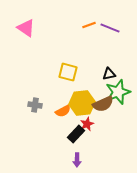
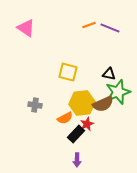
black triangle: rotated 24 degrees clockwise
orange semicircle: moved 2 px right, 7 px down
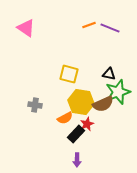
yellow square: moved 1 px right, 2 px down
yellow hexagon: moved 1 px left, 1 px up; rotated 15 degrees clockwise
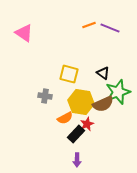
pink triangle: moved 2 px left, 5 px down
black triangle: moved 6 px left, 1 px up; rotated 24 degrees clockwise
gray cross: moved 10 px right, 9 px up
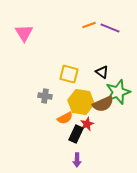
pink triangle: rotated 24 degrees clockwise
black triangle: moved 1 px left, 1 px up
black rectangle: rotated 18 degrees counterclockwise
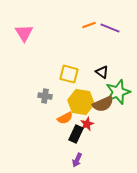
purple arrow: rotated 24 degrees clockwise
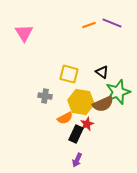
purple line: moved 2 px right, 5 px up
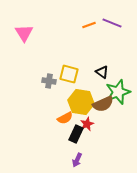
gray cross: moved 4 px right, 15 px up
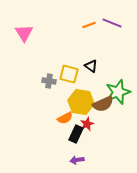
black triangle: moved 11 px left, 6 px up
purple arrow: rotated 56 degrees clockwise
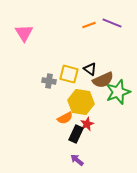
black triangle: moved 1 px left, 3 px down
brown semicircle: moved 24 px up
purple arrow: rotated 48 degrees clockwise
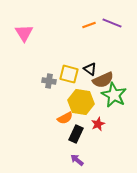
green star: moved 4 px left, 3 px down; rotated 25 degrees counterclockwise
red star: moved 11 px right
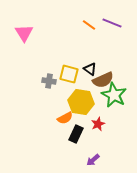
orange line: rotated 56 degrees clockwise
purple arrow: moved 16 px right; rotated 80 degrees counterclockwise
